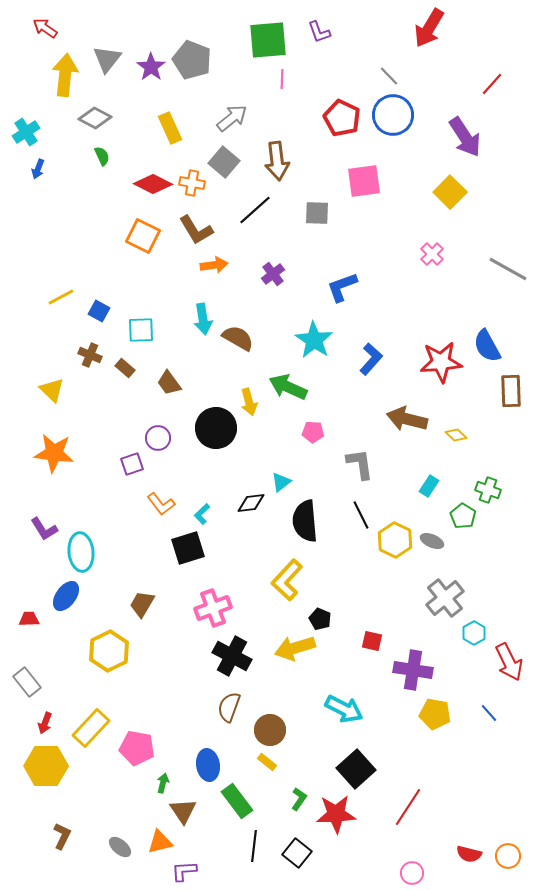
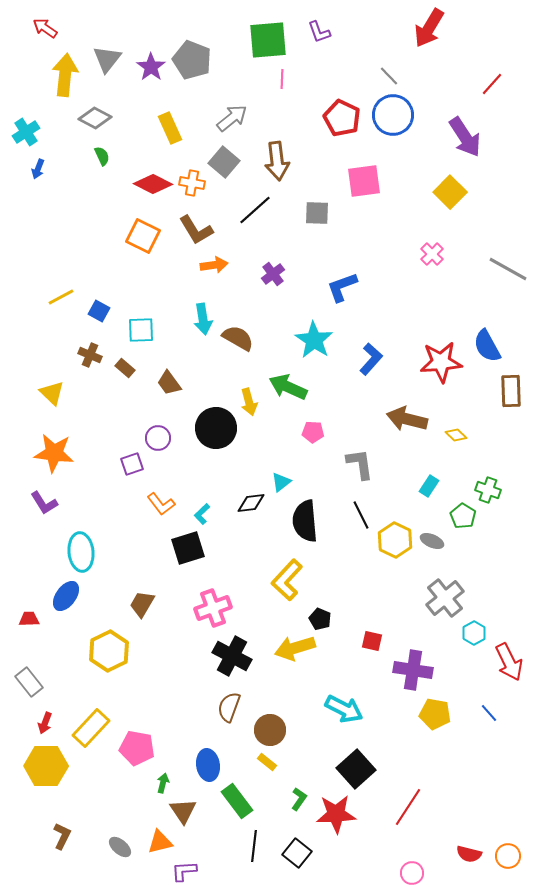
yellow triangle at (52, 390): moved 3 px down
purple L-shape at (44, 529): moved 26 px up
gray rectangle at (27, 682): moved 2 px right
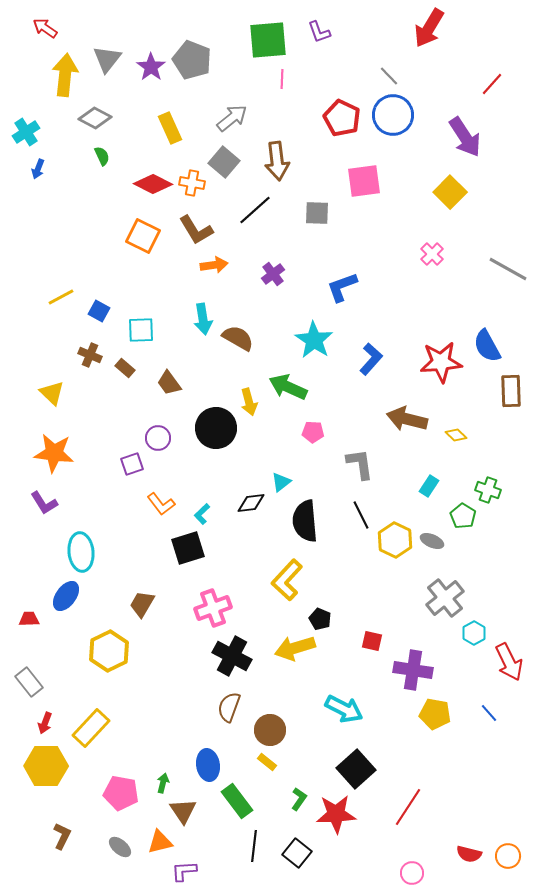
pink pentagon at (137, 748): moved 16 px left, 45 px down
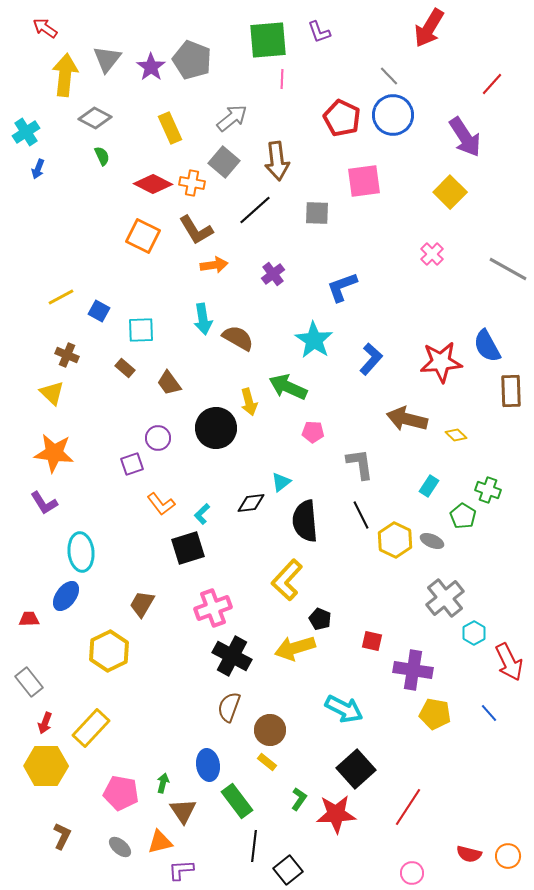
brown cross at (90, 355): moved 23 px left
black square at (297, 853): moved 9 px left, 17 px down; rotated 12 degrees clockwise
purple L-shape at (184, 871): moved 3 px left, 1 px up
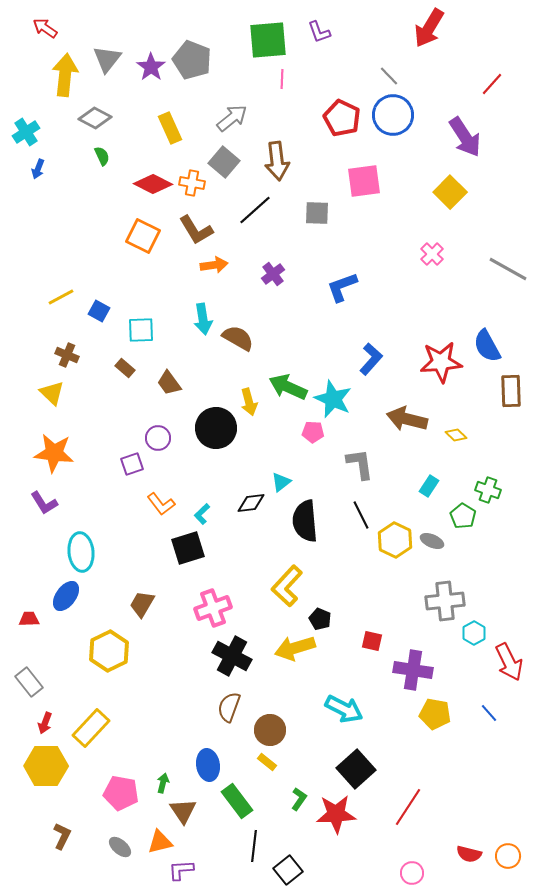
cyan star at (314, 340): moved 19 px right, 59 px down; rotated 9 degrees counterclockwise
yellow L-shape at (287, 580): moved 6 px down
gray cross at (445, 598): moved 3 px down; rotated 33 degrees clockwise
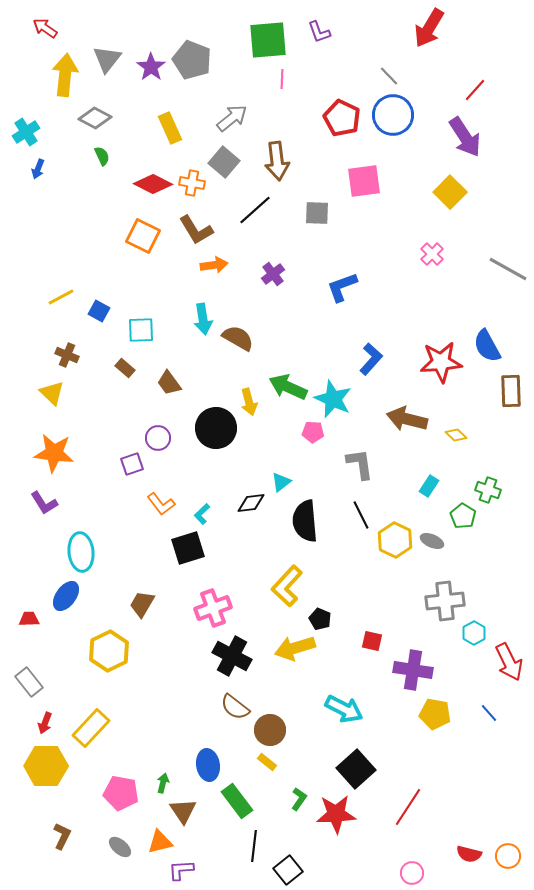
red line at (492, 84): moved 17 px left, 6 px down
brown semicircle at (229, 707): moved 6 px right; rotated 72 degrees counterclockwise
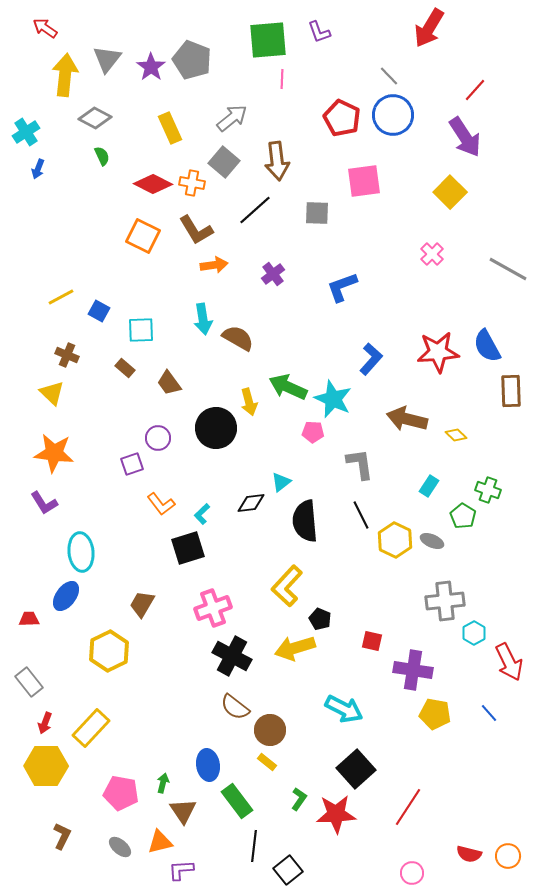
red star at (441, 362): moved 3 px left, 10 px up
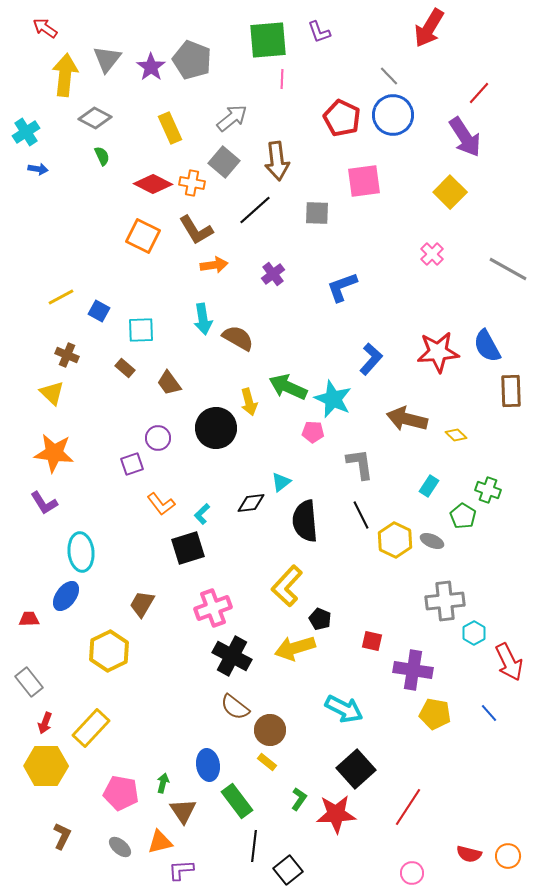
red line at (475, 90): moved 4 px right, 3 px down
blue arrow at (38, 169): rotated 102 degrees counterclockwise
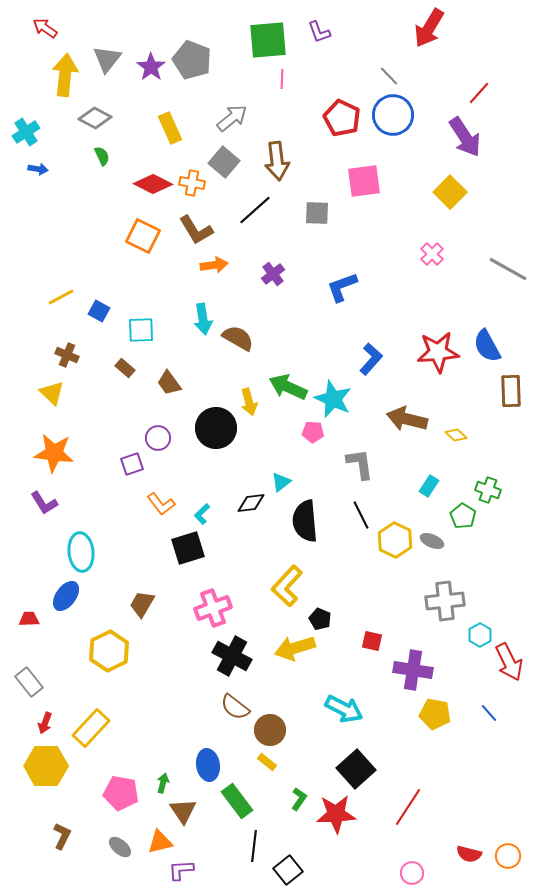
cyan hexagon at (474, 633): moved 6 px right, 2 px down
